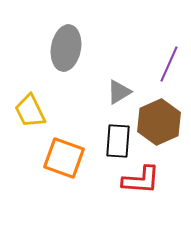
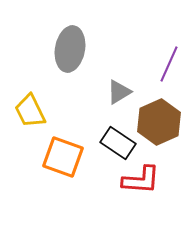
gray ellipse: moved 4 px right, 1 px down
black rectangle: moved 2 px down; rotated 60 degrees counterclockwise
orange square: moved 1 px left, 1 px up
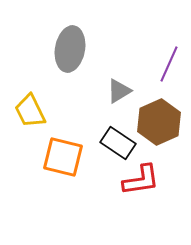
gray triangle: moved 1 px up
orange square: rotated 6 degrees counterclockwise
red L-shape: rotated 12 degrees counterclockwise
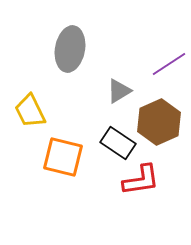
purple line: rotated 33 degrees clockwise
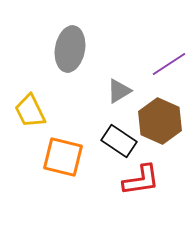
brown hexagon: moved 1 px right, 1 px up; rotated 12 degrees counterclockwise
black rectangle: moved 1 px right, 2 px up
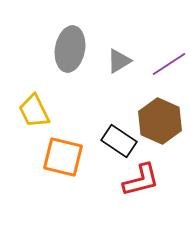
gray triangle: moved 30 px up
yellow trapezoid: moved 4 px right
red L-shape: rotated 6 degrees counterclockwise
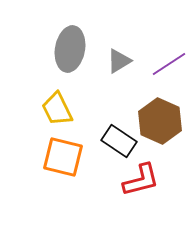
yellow trapezoid: moved 23 px right, 2 px up
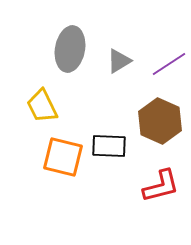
yellow trapezoid: moved 15 px left, 3 px up
black rectangle: moved 10 px left, 5 px down; rotated 32 degrees counterclockwise
red L-shape: moved 20 px right, 6 px down
